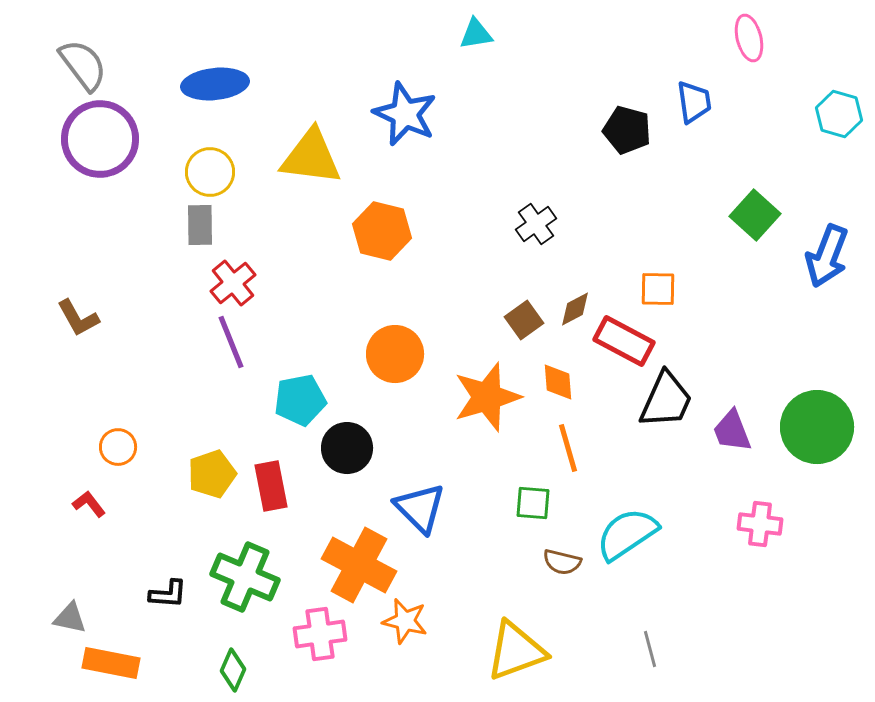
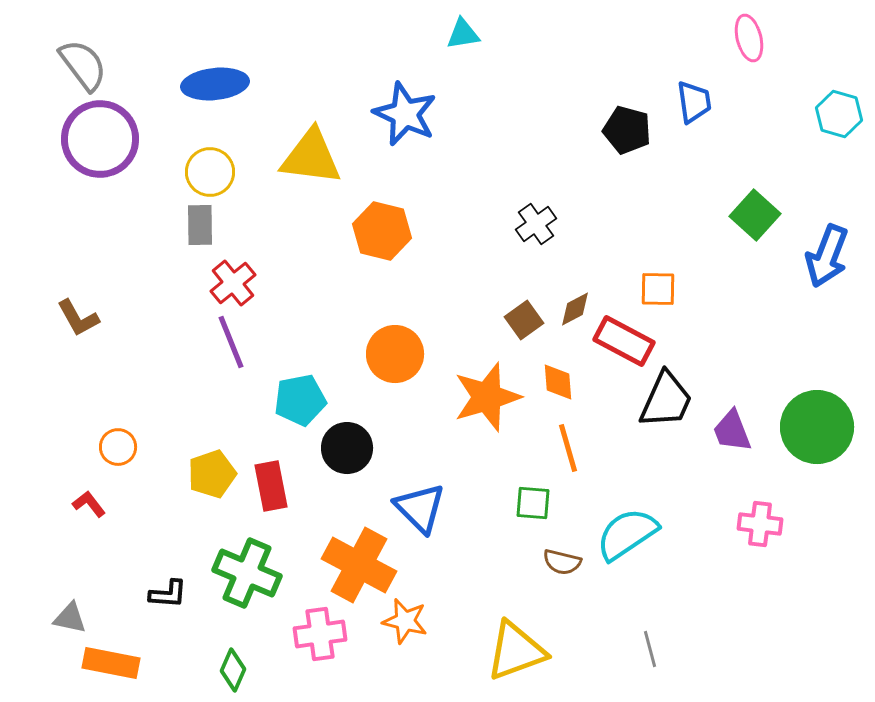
cyan triangle at (476, 34): moved 13 px left
green cross at (245, 577): moved 2 px right, 4 px up
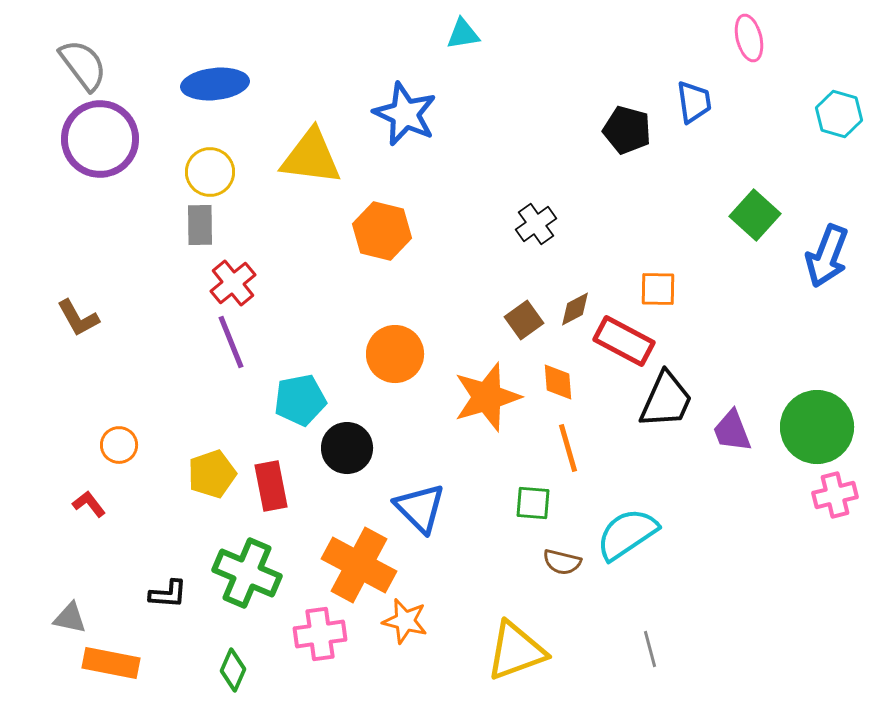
orange circle at (118, 447): moved 1 px right, 2 px up
pink cross at (760, 524): moved 75 px right, 29 px up; rotated 21 degrees counterclockwise
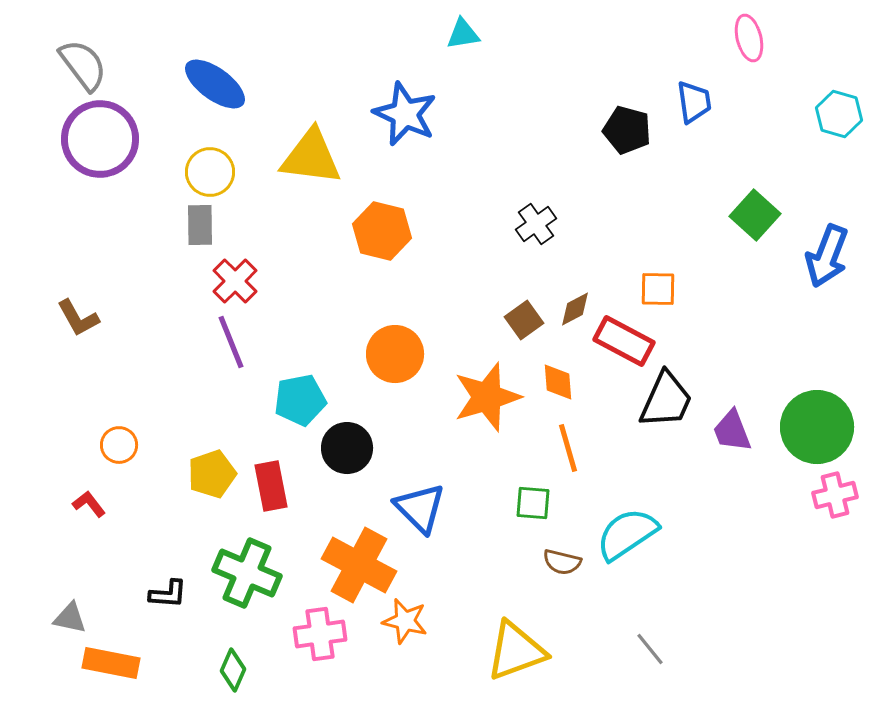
blue ellipse at (215, 84): rotated 42 degrees clockwise
red cross at (233, 283): moved 2 px right, 2 px up; rotated 6 degrees counterclockwise
gray line at (650, 649): rotated 24 degrees counterclockwise
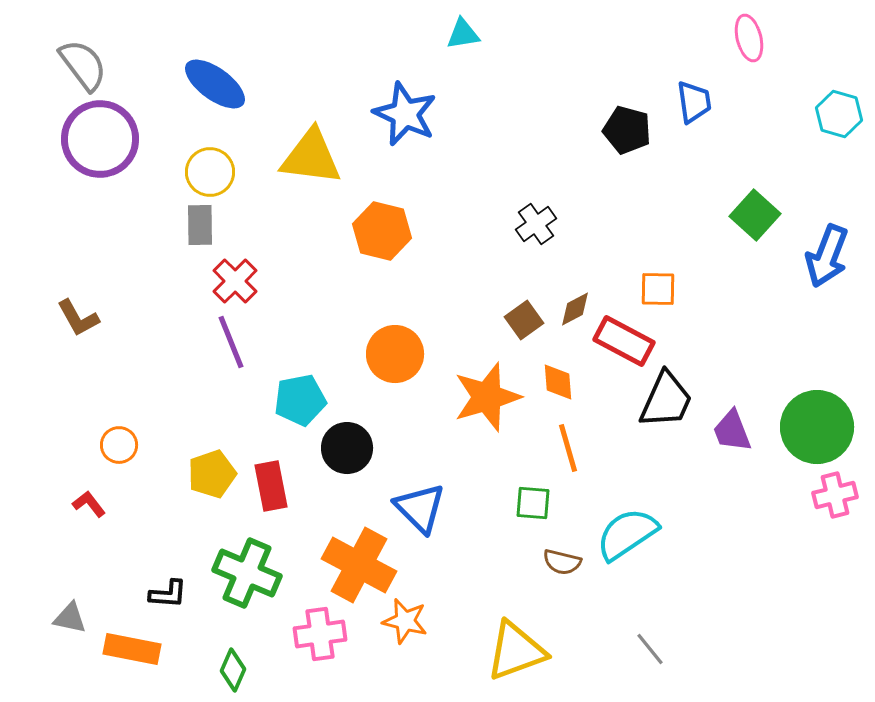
orange rectangle at (111, 663): moved 21 px right, 14 px up
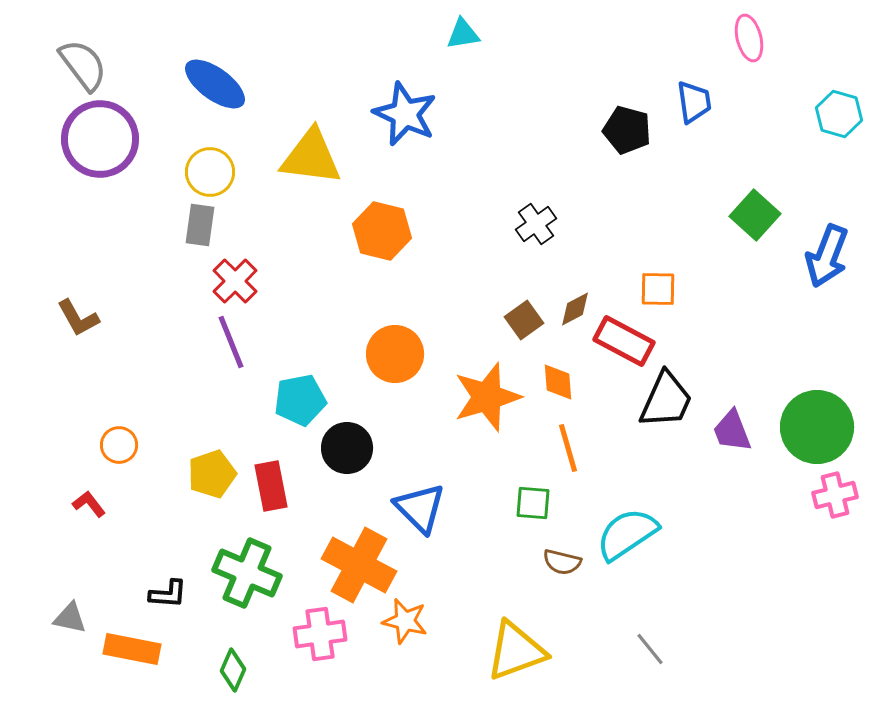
gray rectangle at (200, 225): rotated 9 degrees clockwise
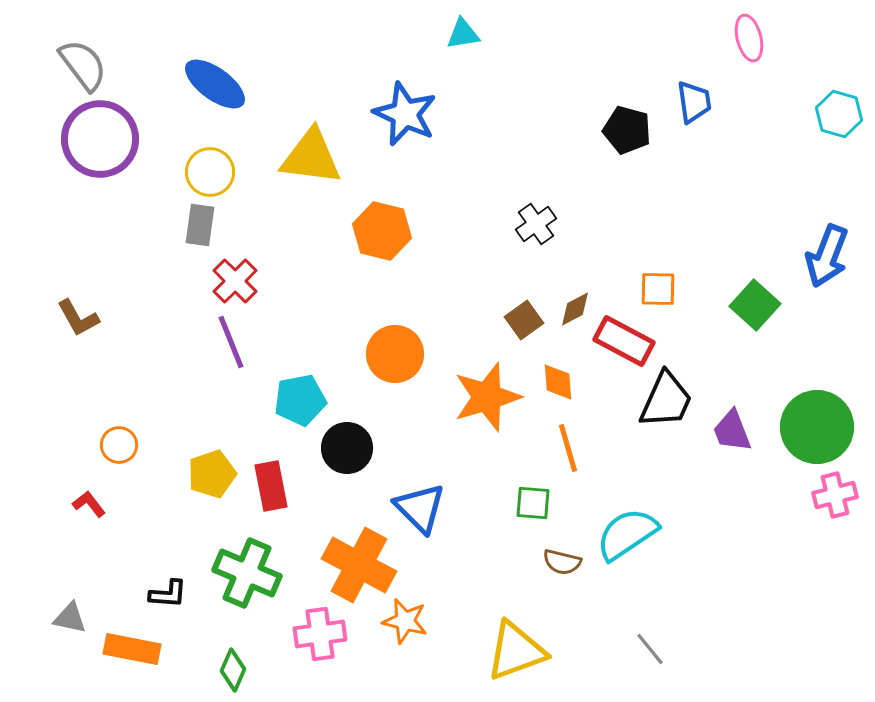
green square at (755, 215): moved 90 px down
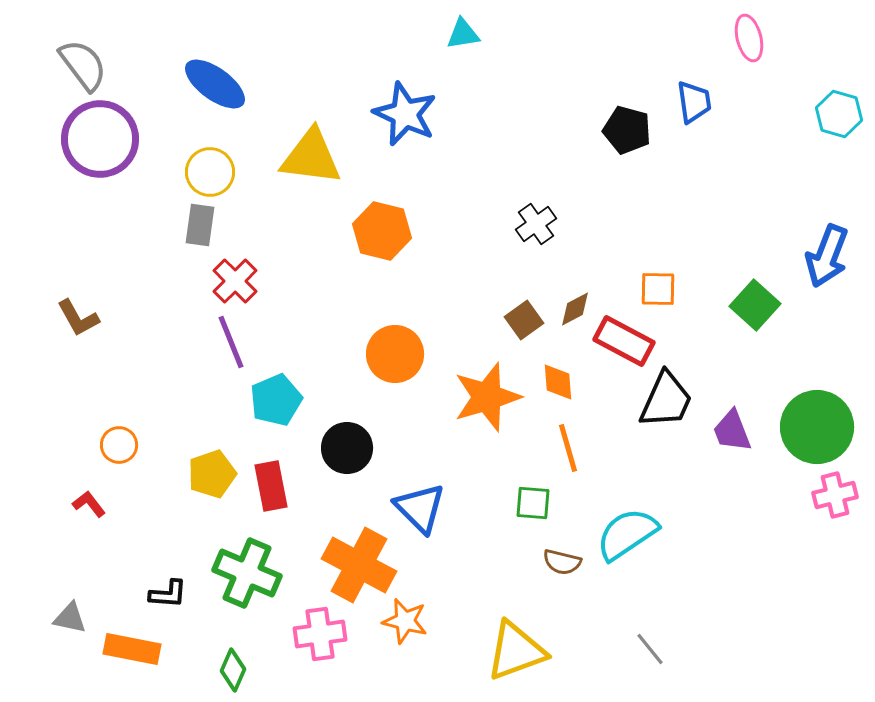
cyan pentagon at (300, 400): moved 24 px left; rotated 12 degrees counterclockwise
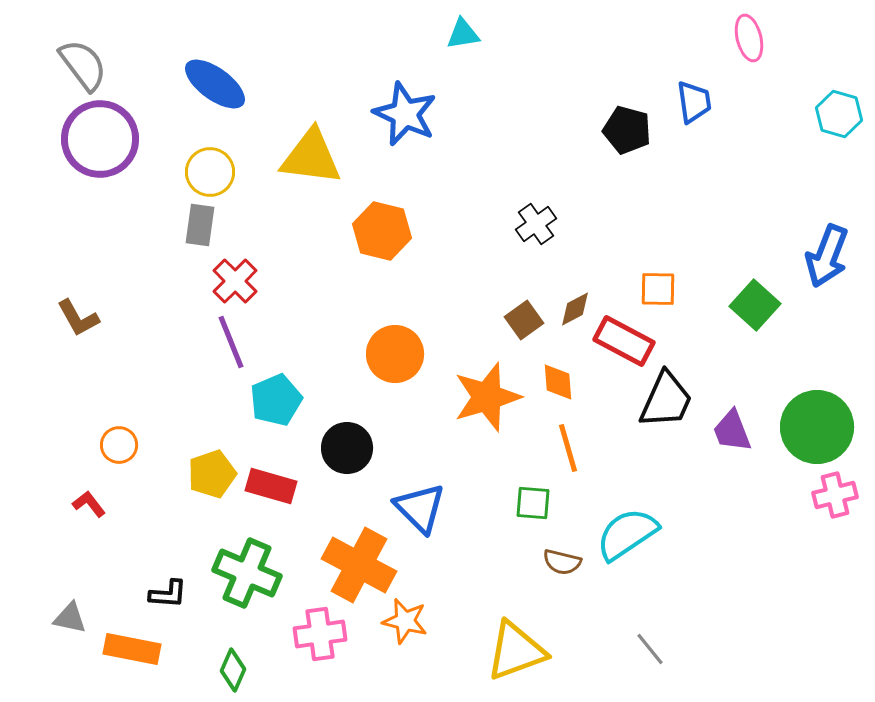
red rectangle at (271, 486): rotated 63 degrees counterclockwise
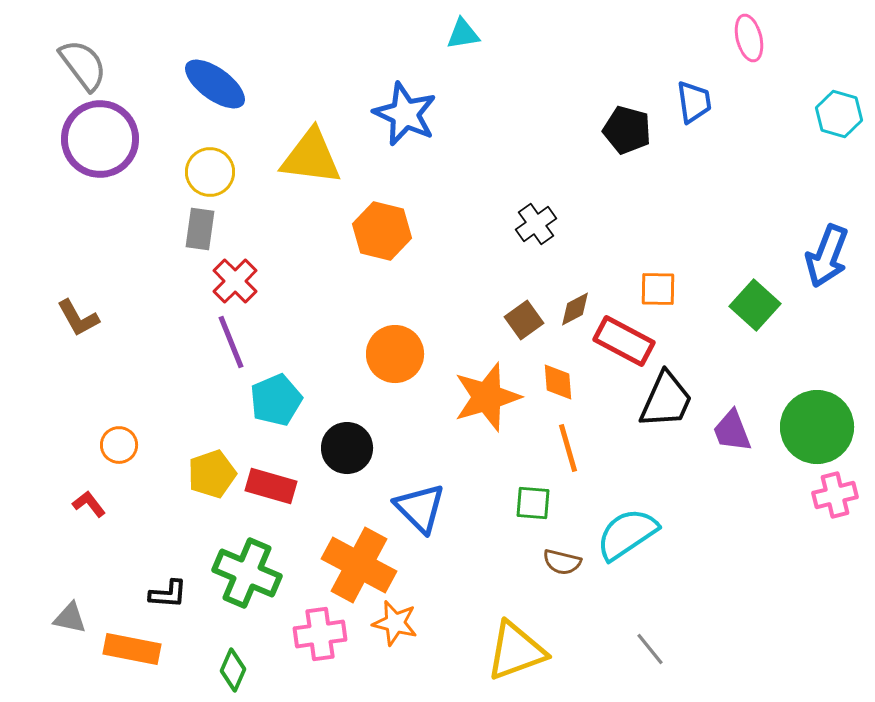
gray rectangle at (200, 225): moved 4 px down
orange star at (405, 621): moved 10 px left, 2 px down
